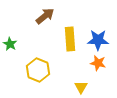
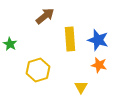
blue star: rotated 15 degrees clockwise
orange star: moved 1 px right, 2 px down
yellow hexagon: rotated 20 degrees clockwise
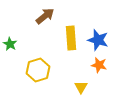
yellow rectangle: moved 1 px right, 1 px up
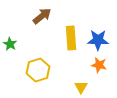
brown arrow: moved 3 px left
blue star: rotated 15 degrees counterclockwise
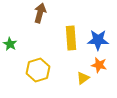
brown arrow: moved 2 px left, 3 px up; rotated 36 degrees counterclockwise
yellow triangle: moved 2 px right, 9 px up; rotated 24 degrees clockwise
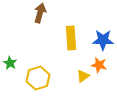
blue star: moved 5 px right
green star: moved 19 px down
yellow hexagon: moved 8 px down
yellow triangle: moved 2 px up
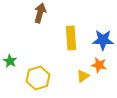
green star: moved 2 px up
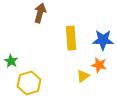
green star: moved 1 px right
yellow hexagon: moved 9 px left, 5 px down
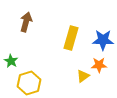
brown arrow: moved 14 px left, 9 px down
yellow rectangle: rotated 20 degrees clockwise
orange star: rotated 14 degrees counterclockwise
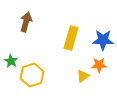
yellow hexagon: moved 3 px right, 8 px up
